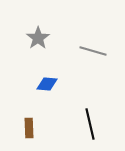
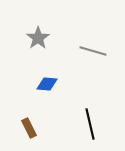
brown rectangle: rotated 24 degrees counterclockwise
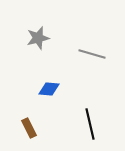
gray star: rotated 20 degrees clockwise
gray line: moved 1 px left, 3 px down
blue diamond: moved 2 px right, 5 px down
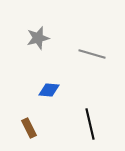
blue diamond: moved 1 px down
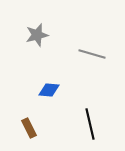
gray star: moved 1 px left, 3 px up
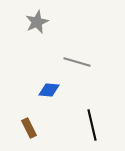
gray star: moved 13 px up; rotated 10 degrees counterclockwise
gray line: moved 15 px left, 8 px down
black line: moved 2 px right, 1 px down
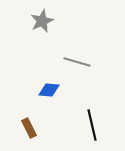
gray star: moved 5 px right, 1 px up
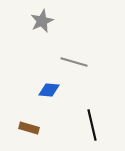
gray line: moved 3 px left
brown rectangle: rotated 48 degrees counterclockwise
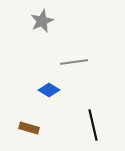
gray line: rotated 24 degrees counterclockwise
blue diamond: rotated 25 degrees clockwise
black line: moved 1 px right
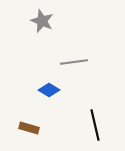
gray star: rotated 25 degrees counterclockwise
black line: moved 2 px right
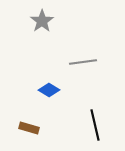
gray star: rotated 15 degrees clockwise
gray line: moved 9 px right
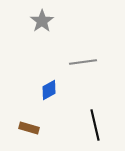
blue diamond: rotated 60 degrees counterclockwise
